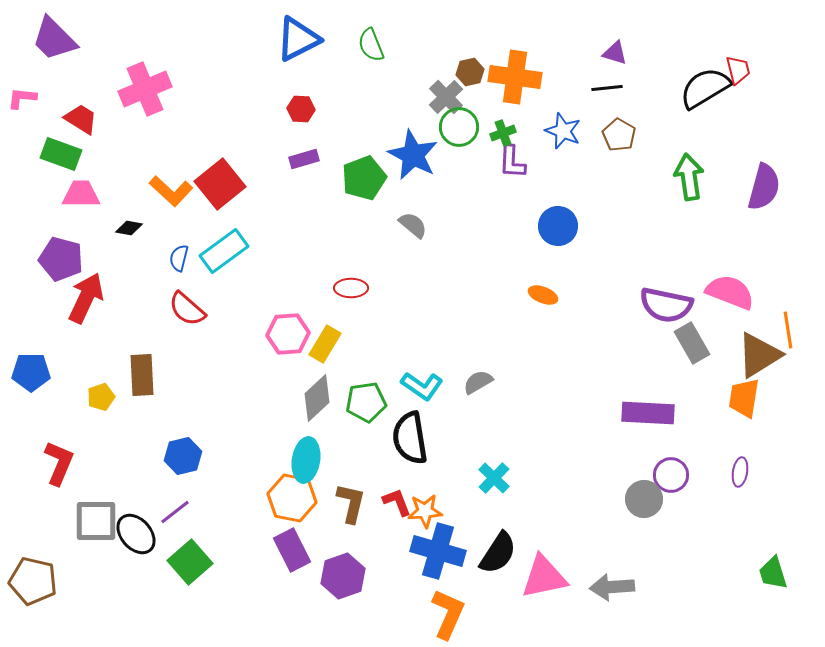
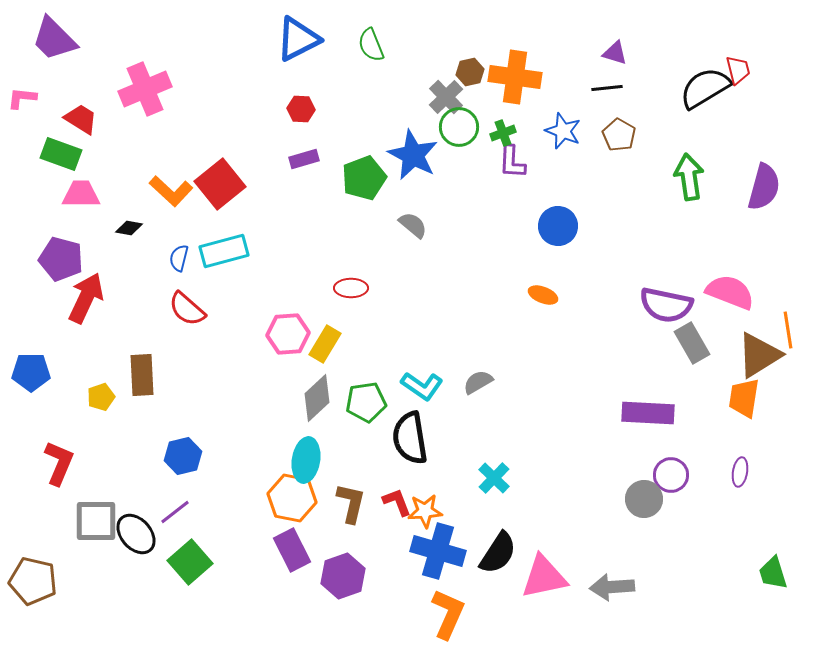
cyan rectangle at (224, 251): rotated 21 degrees clockwise
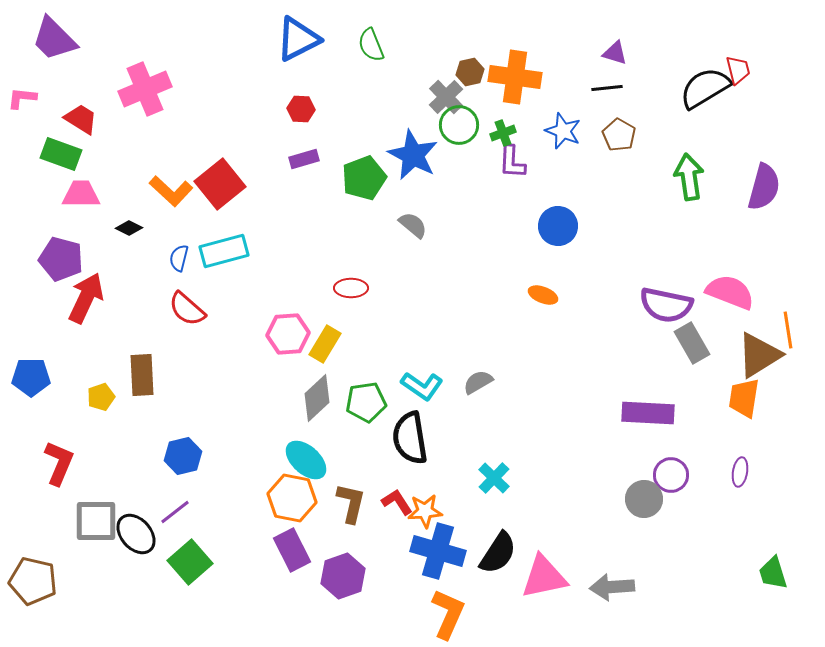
green circle at (459, 127): moved 2 px up
black diamond at (129, 228): rotated 16 degrees clockwise
blue pentagon at (31, 372): moved 5 px down
cyan ellipse at (306, 460): rotated 57 degrees counterclockwise
red L-shape at (397, 502): rotated 12 degrees counterclockwise
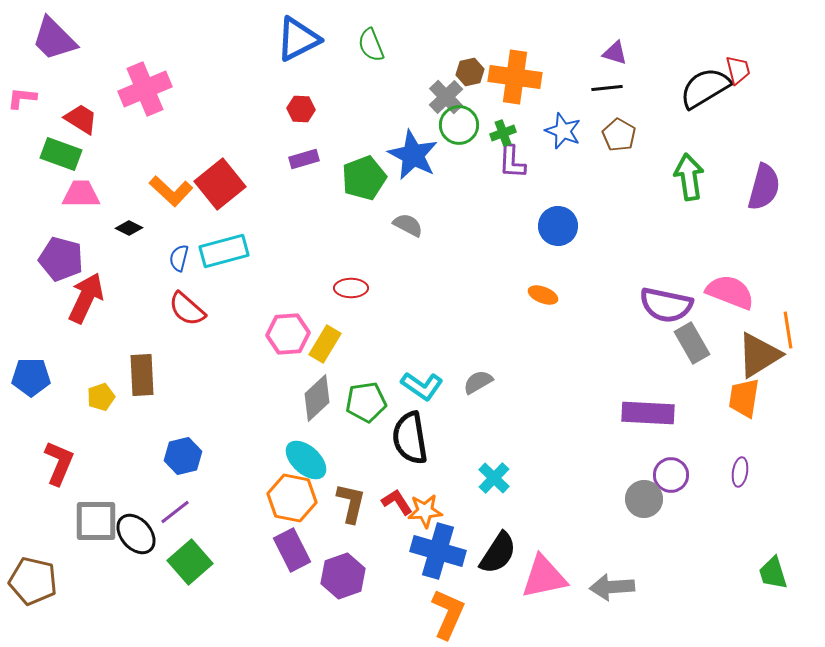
gray semicircle at (413, 225): moved 5 px left; rotated 12 degrees counterclockwise
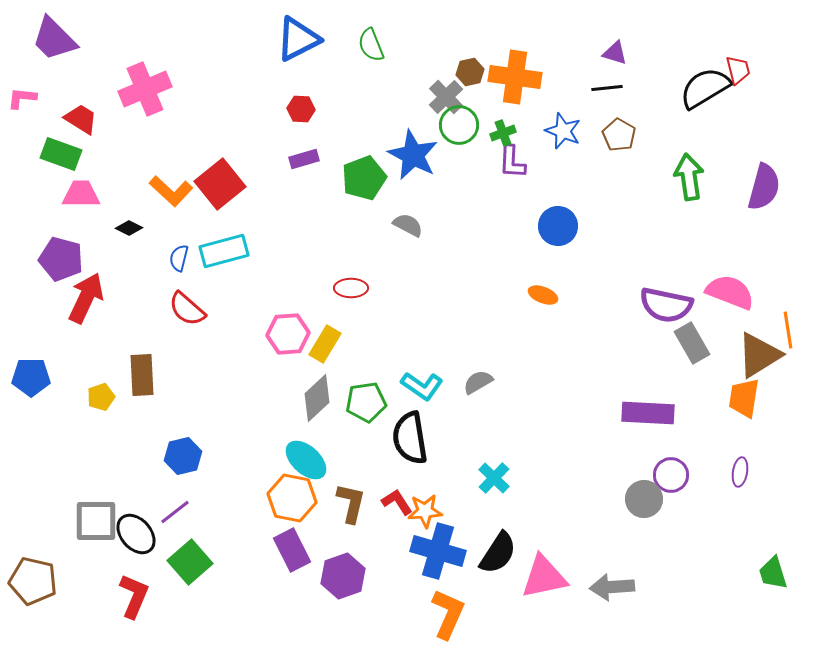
red L-shape at (59, 463): moved 75 px right, 133 px down
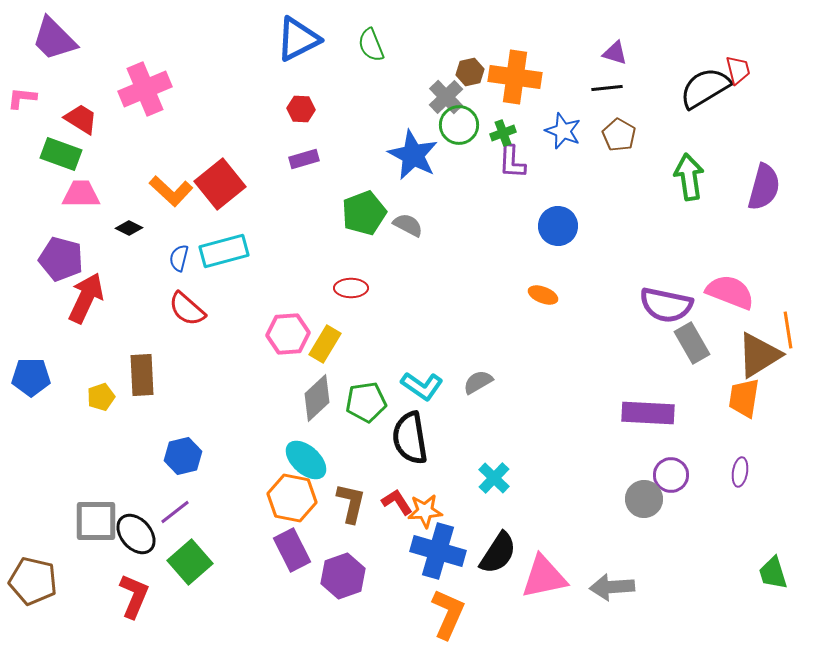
green pentagon at (364, 178): moved 35 px down
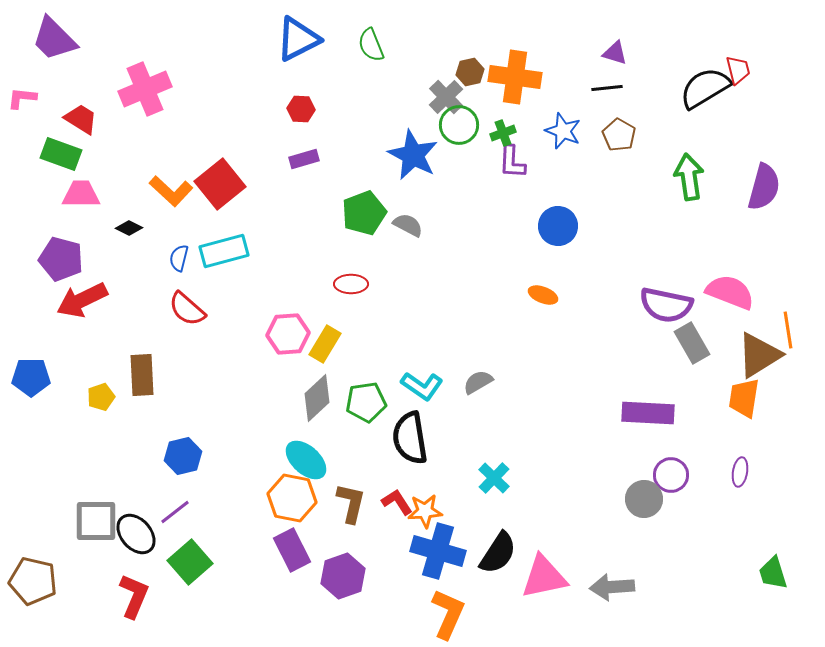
red ellipse at (351, 288): moved 4 px up
red arrow at (86, 298): moved 4 px left, 2 px down; rotated 141 degrees counterclockwise
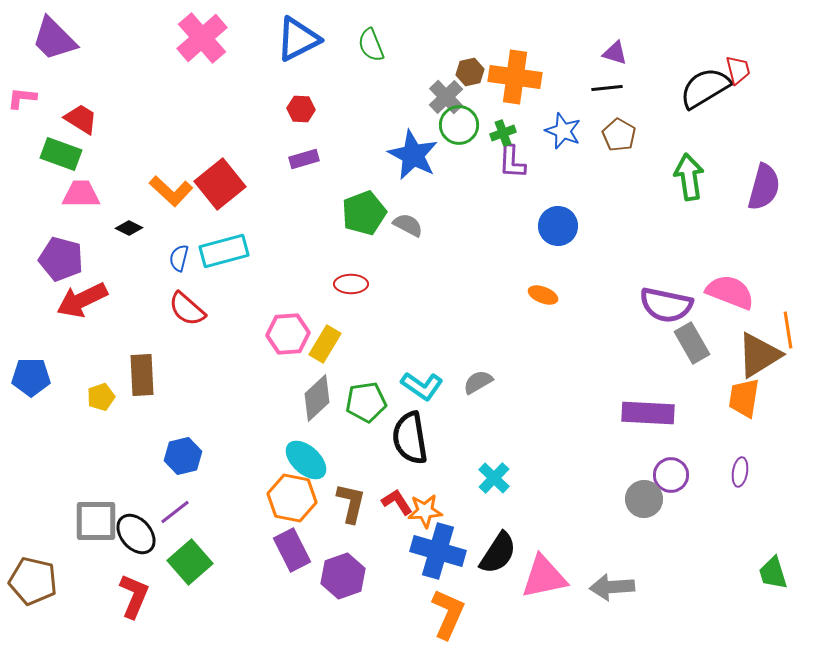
pink cross at (145, 89): moved 57 px right, 51 px up; rotated 18 degrees counterclockwise
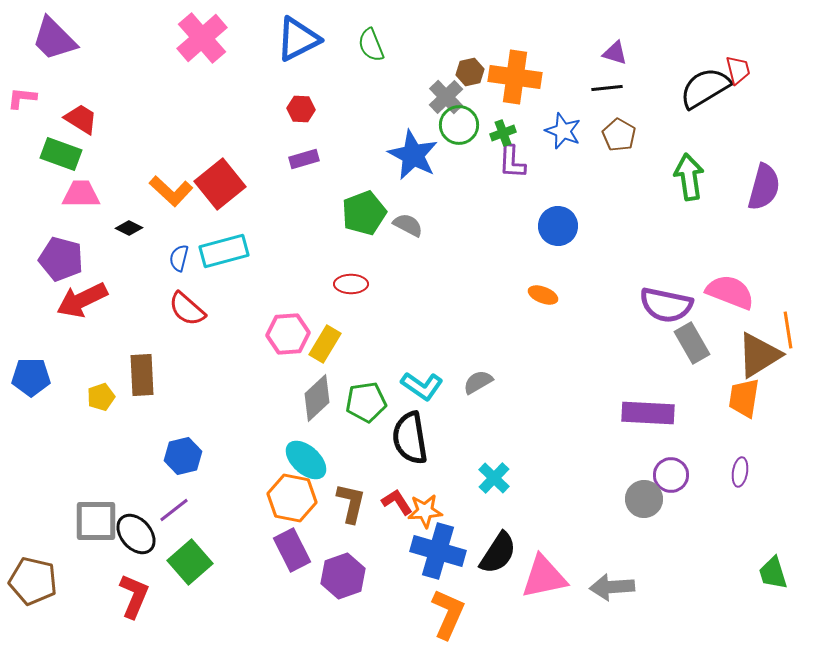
purple line at (175, 512): moved 1 px left, 2 px up
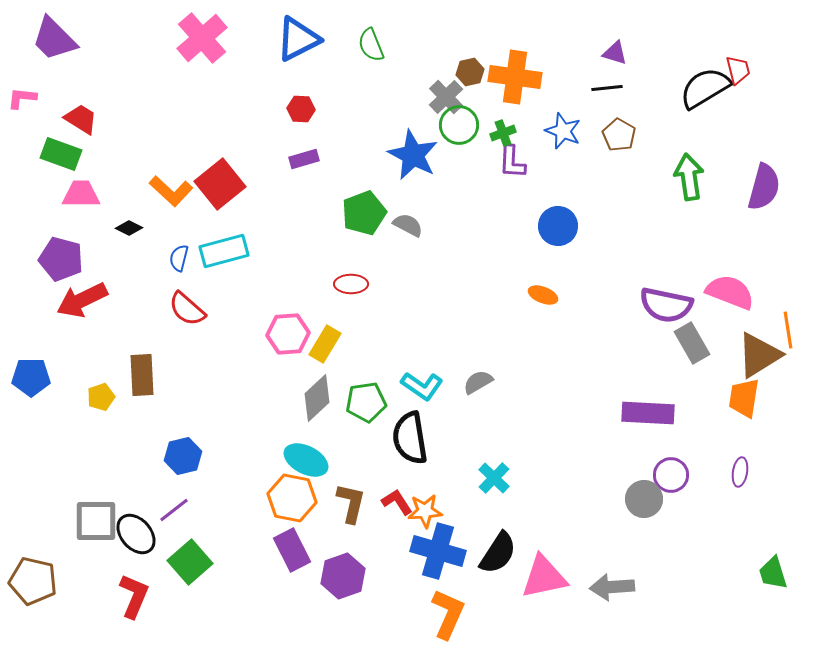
cyan ellipse at (306, 460): rotated 15 degrees counterclockwise
